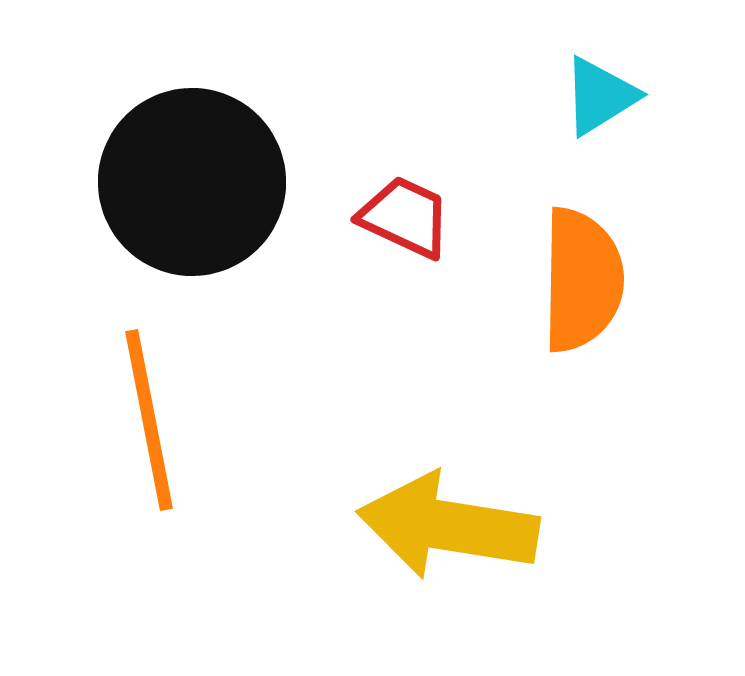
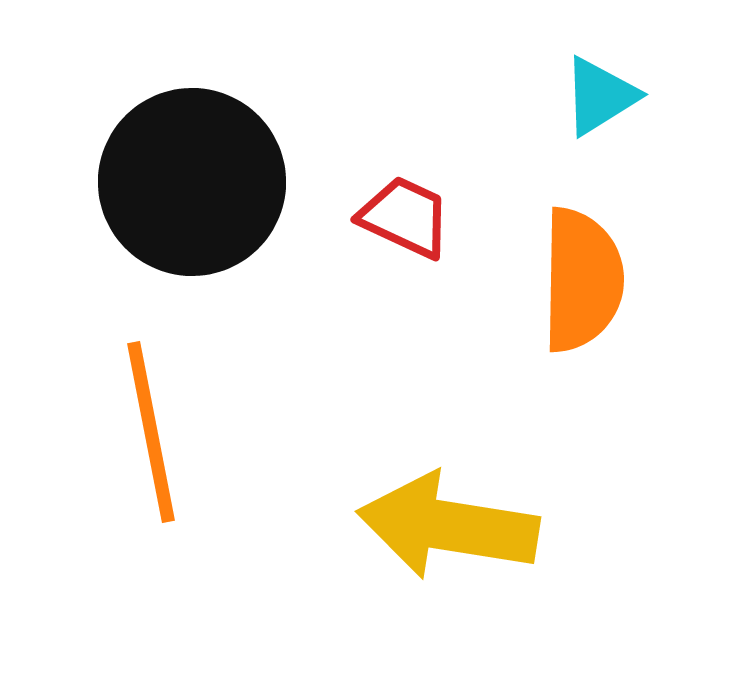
orange line: moved 2 px right, 12 px down
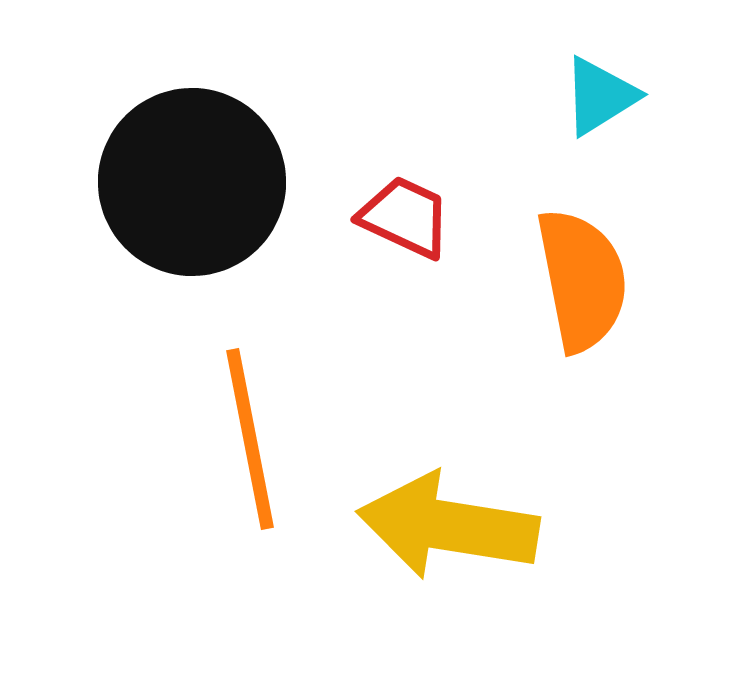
orange semicircle: rotated 12 degrees counterclockwise
orange line: moved 99 px right, 7 px down
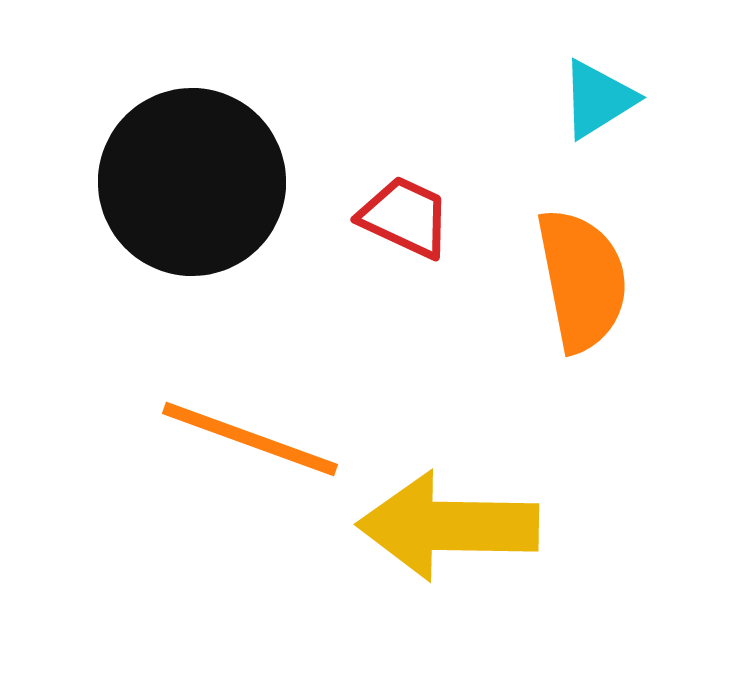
cyan triangle: moved 2 px left, 3 px down
orange line: rotated 59 degrees counterclockwise
yellow arrow: rotated 8 degrees counterclockwise
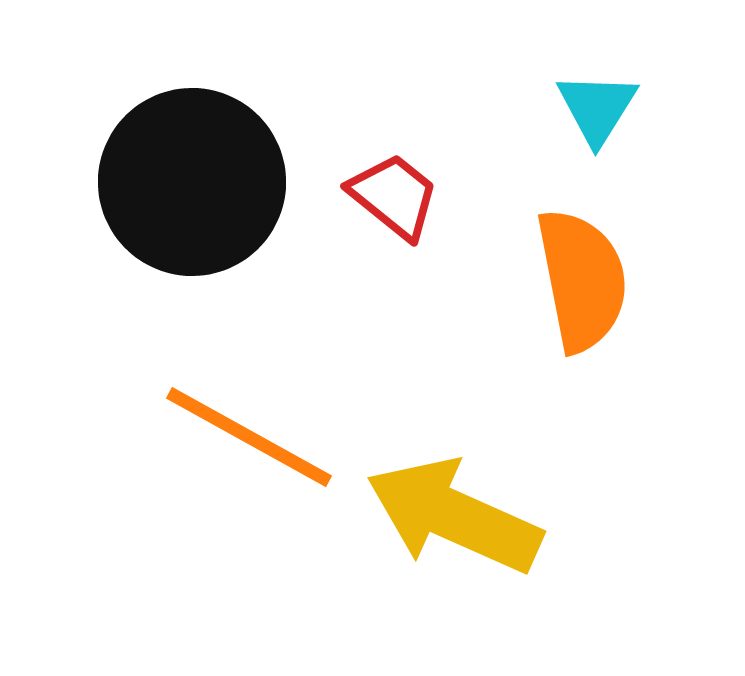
cyan triangle: moved 1 px left, 9 px down; rotated 26 degrees counterclockwise
red trapezoid: moved 11 px left, 21 px up; rotated 14 degrees clockwise
orange line: moved 1 px left, 2 px up; rotated 9 degrees clockwise
yellow arrow: moved 6 px right, 10 px up; rotated 23 degrees clockwise
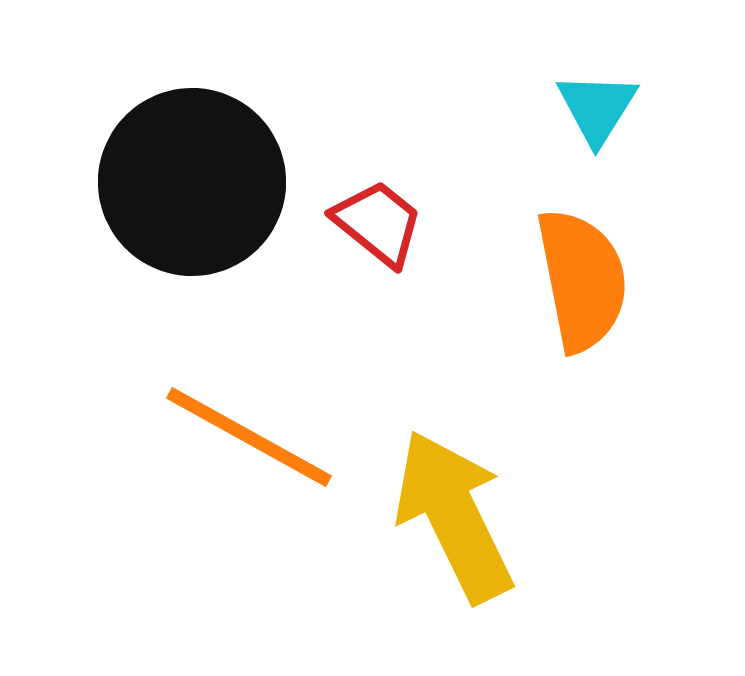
red trapezoid: moved 16 px left, 27 px down
yellow arrow: rotated 40 degrees clockwise
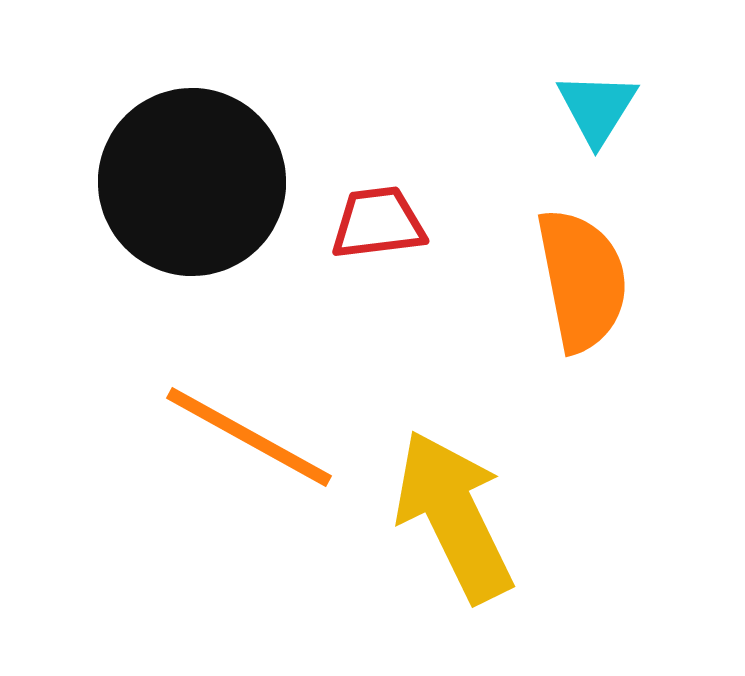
red trapezoid: rotated 46 degrees counterclockwise
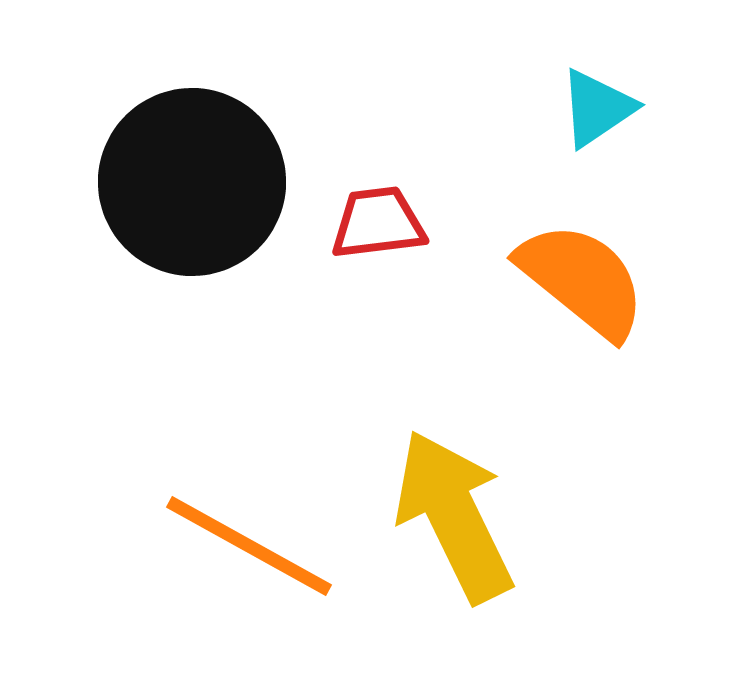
cyan triangle: rotated 24 degrees clockwise
orange semicircle: rotated 40 degrees counterclockwise
orange line: moved 109 px down
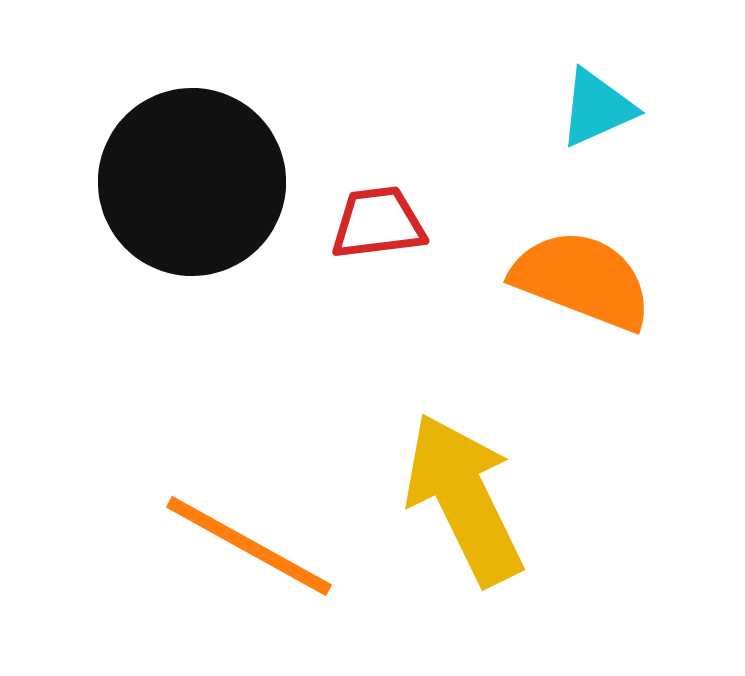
cyan triangle: rotated 10 degrees clockwise
orange semicircle: rotated 18 degrees counterclockwise
yellow arrow: moved 10 px right, 17 px up
